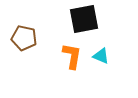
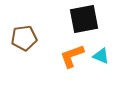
brown pentagon: rotated 20 degrees counterclockwise
orange L-shape: rotated 120 degrees counterclockwise
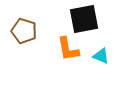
brown pentagon: moved 7 px up; rotated 25 degrees clockwise
orange L-shape: moved 4 px left, 7 px up; rotated 80 degrees counterclockwise
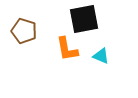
orange L-shape: moved 1 px left
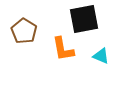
brown pentagon: rotated 15 degrees clockwise
orange L-shape: moved 4 px left
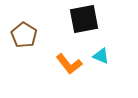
brown pentagon: moved 4 px down
orange L-shape: moved 6 px right, 15 px down; rotated 28 degrees counterclockwise
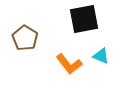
brown pentagon: moved 1 px right, 3 px down
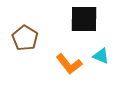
black square: rotated 12 degrees clockwise
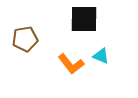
brown pentagon: moved 1 px down; rotated 30 degrees clockwise
orange L-shape: moved 2 px right
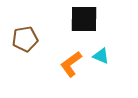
orange L-shape: rotated 92 degrees clockwise
